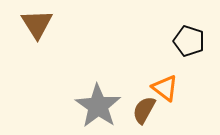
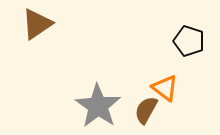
brown triangle: rotated 28 degrees clockwise
brown semicircle: moved 2 px right
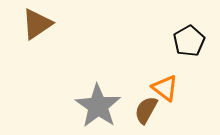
black pentagon: rotated 24 degrees clockwise
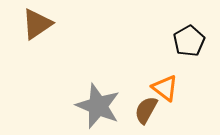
gray star: rotated 12 degrees counterclockwise
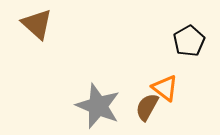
brown triangle: rotated 44 degrees counterclockwise
brown semicircle: moved 1 px right, 3 px up
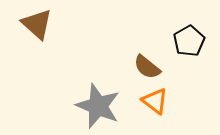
orange triangle: moved 10 px left, 13 px down
brown semicircle: moved 40 px up; rotated 80 degrees counterclockwise
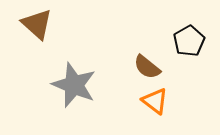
gray star: moved 24 px left, 21 px up
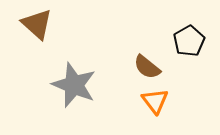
orange triangle: rotated 16 degrees clockwise
